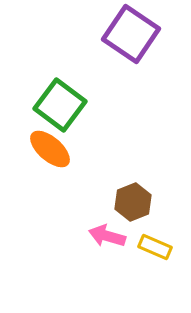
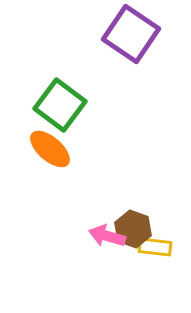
brown hexagon: moved 27 px down; rotated 18 degrees counterclockwise
yellow rectangle: rotated 16 degrees counterclockwise
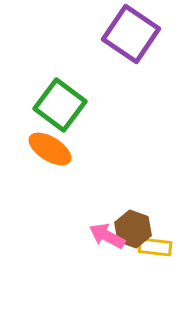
orange ellipse: rotated 9 degrees counterclockwise
pink arrow: rotated 12 degrees clockwise
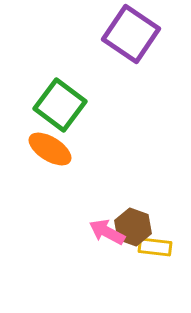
brown hexagon: moved 2 px up
pink arrow: moved 4 px up
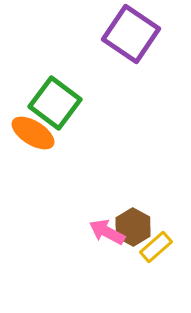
green square: moved 5 px left, 2 px up
orange ellipse: moved 17 px left, 16 px up
brown hexagon: rotated 9 degrees clockwise
yellow rectangle: moved 1 px right; rotated 48 degrees counterclockwise
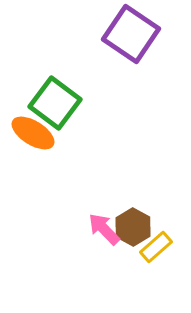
pink arrow: moved 3 px left, 3 px up; rotated 18 degrees clockwise
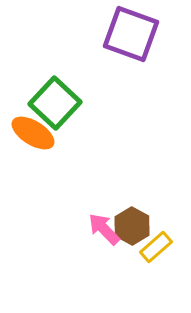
purple square: rotated 14 degrees counterclockwise
green square: rotated 6 degrees clockwise
brown hexagon: moved 1 px left, 1 px up
